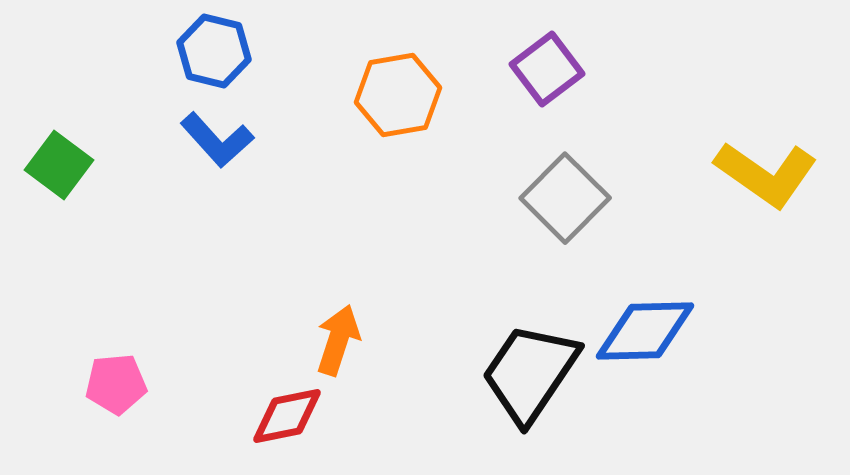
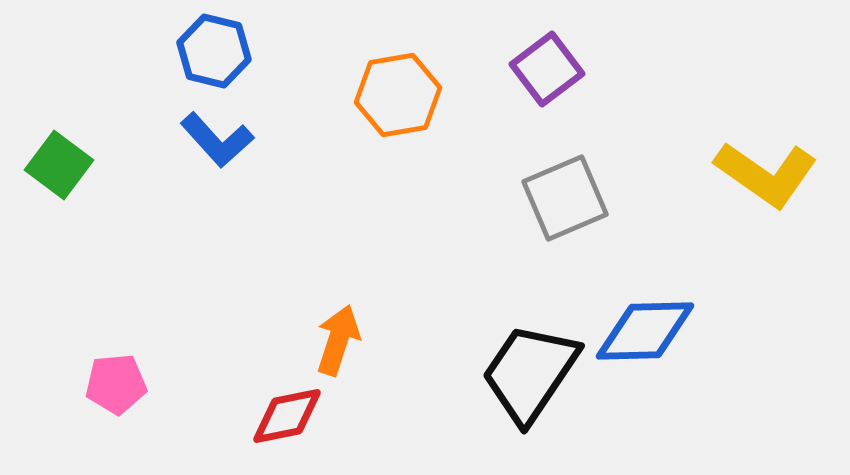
gray square: rotated 22 degrees clockwise
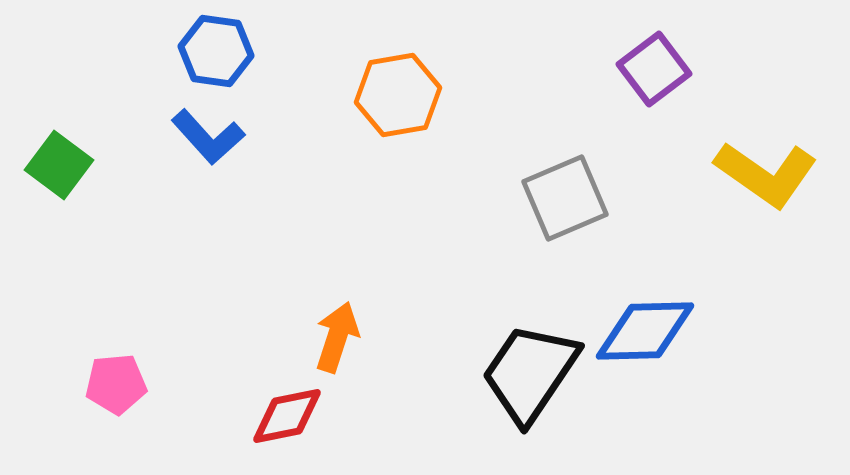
blue hexagon: moved 2 px right; rotated 6 degrees counterclockwise
purple square: moved 107 px right
blue L-shape: moved 9 px left, 3 px up
orange arrow: moved 1 px left, 3 px up
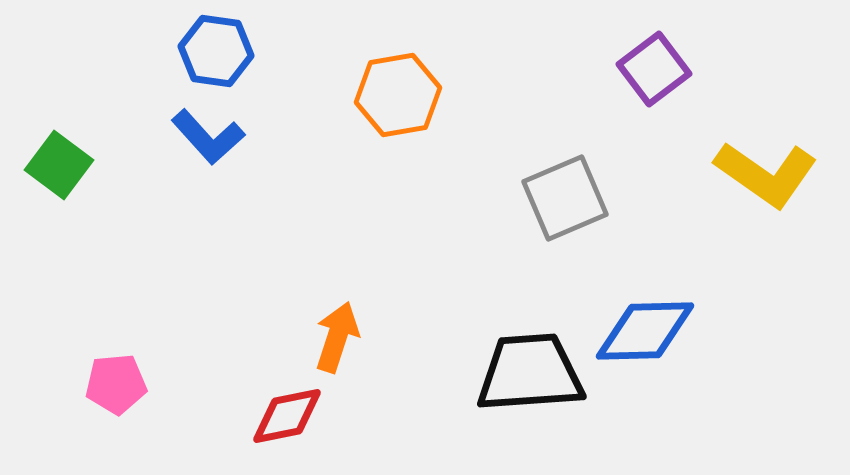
black trapezoid: rotated 52 degrees clockwise
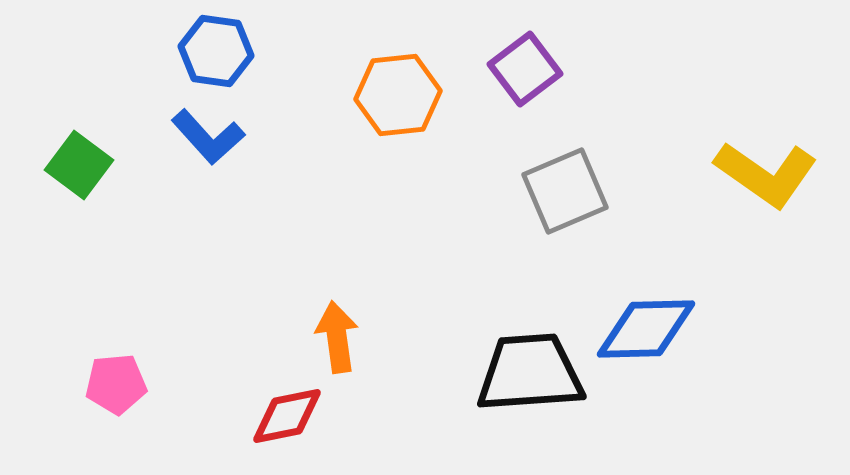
purple square: moved 129 px left
orange hexagon: rotated 4 degrees clockwise
green square: moved 20 px right
gray square: moved 7 px up
blue diamond: moved 1 px right, 2 px up
orange arrow: rotated 26 degrees counterclockwise
